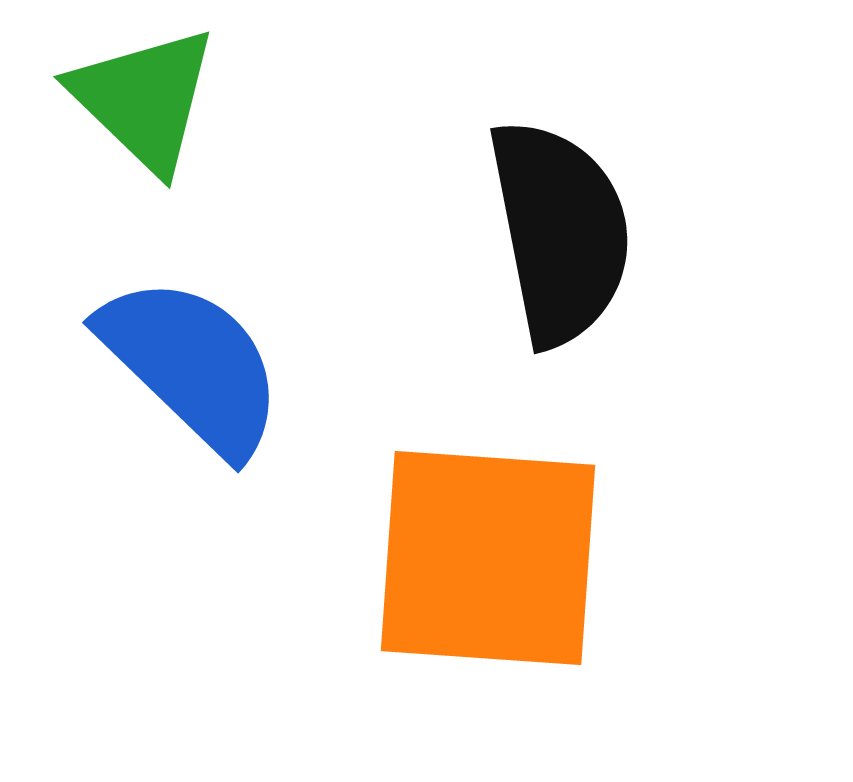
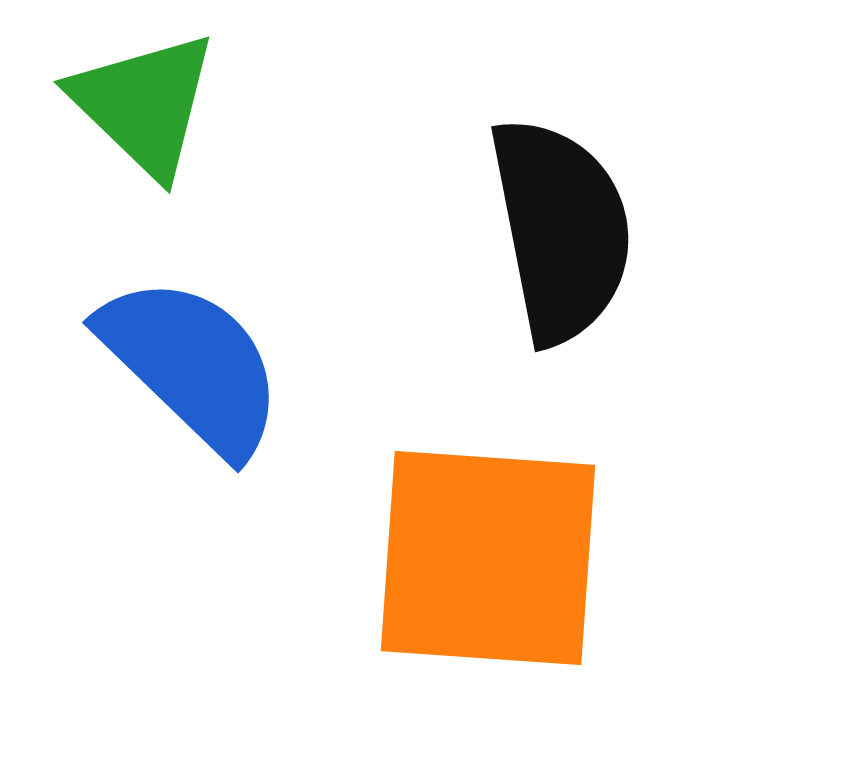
green triangle: moved 5 px down
black semicircle: moved 1 px right, 2 px up
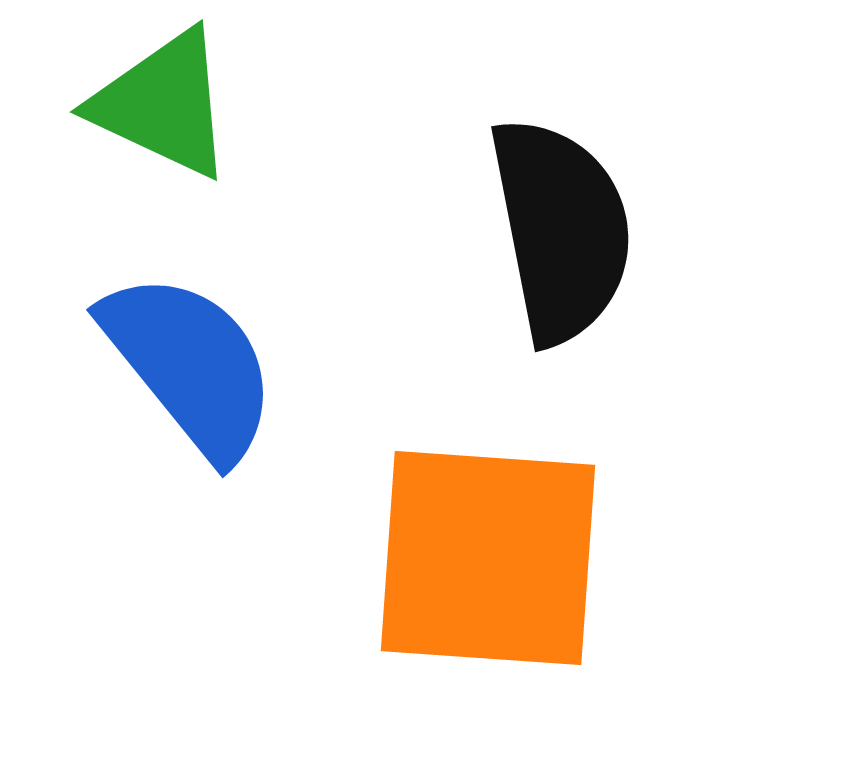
green triangle: moved 19 px right; rotated 19 degrees counterclockwise
blue semicircle: moved 2 px left; rotated 7 degrees clockwise
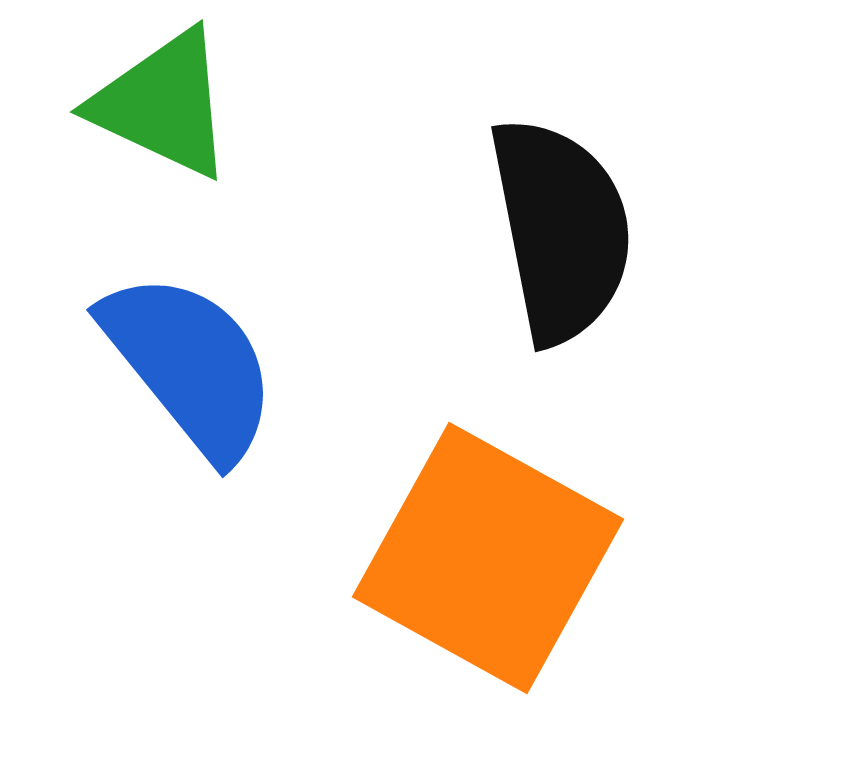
orange square: rotated 25 degrees clockwise
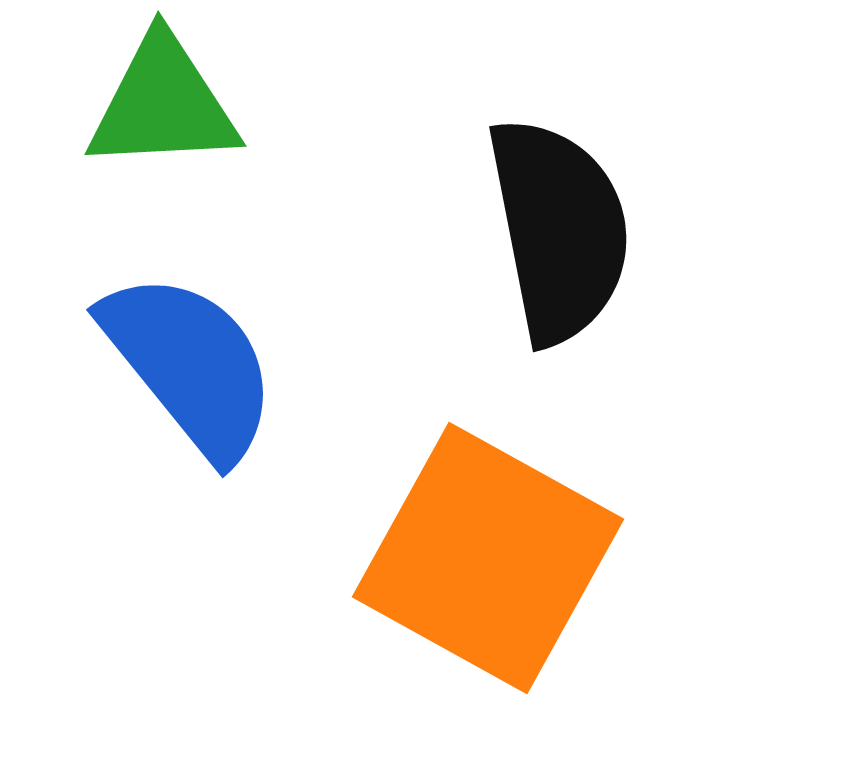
green triangle: rotated 28 degrees counterclockwise
black semicircle: moved 2 px left
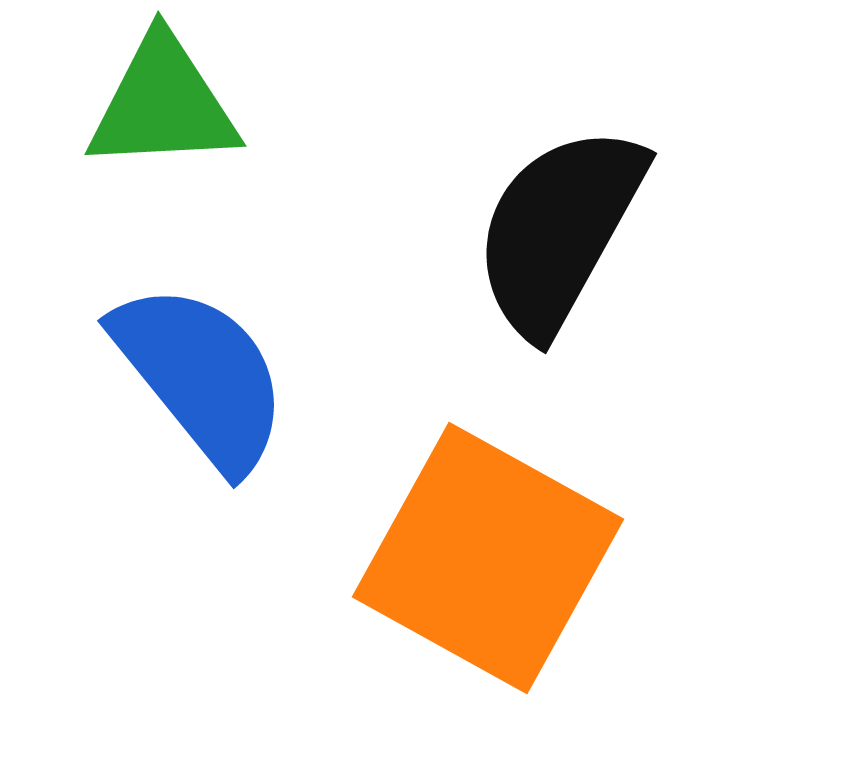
black semicircle: rotated 140 degrees counterclockwise
blue semicircle: moved 11 px right, 11 px down
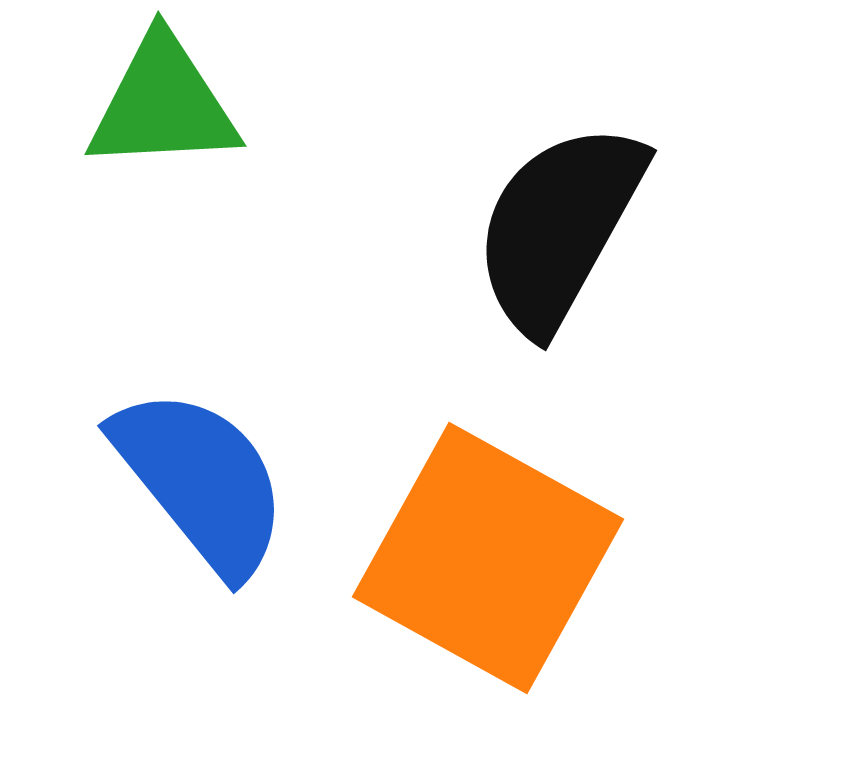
black semicircle: moved 3 px up
blue semicircle: moved 105 px down
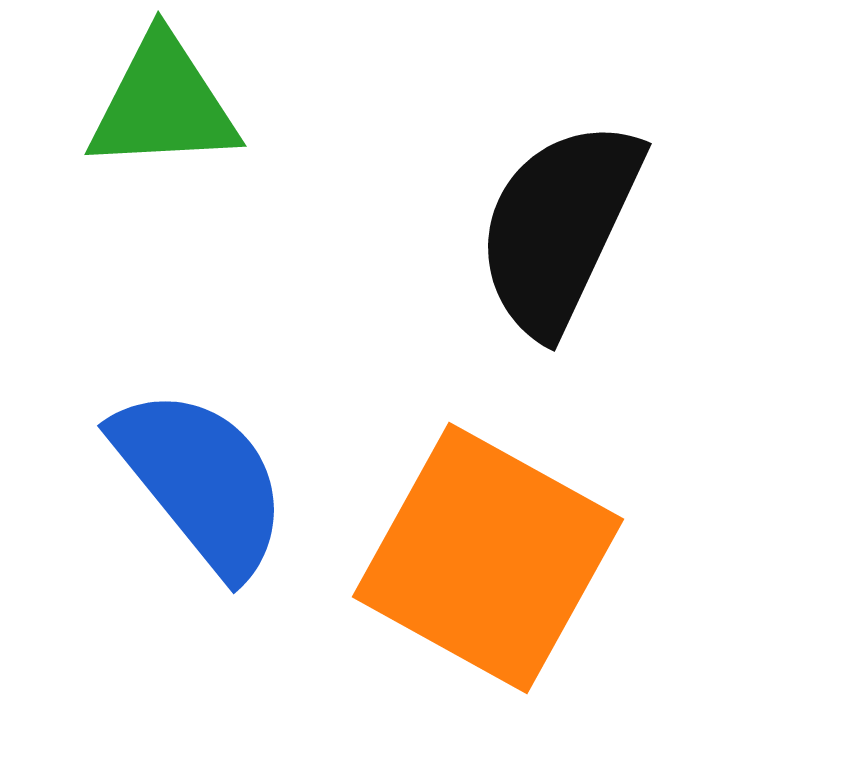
black semicircle: rotated 4 degrees counterclockwise
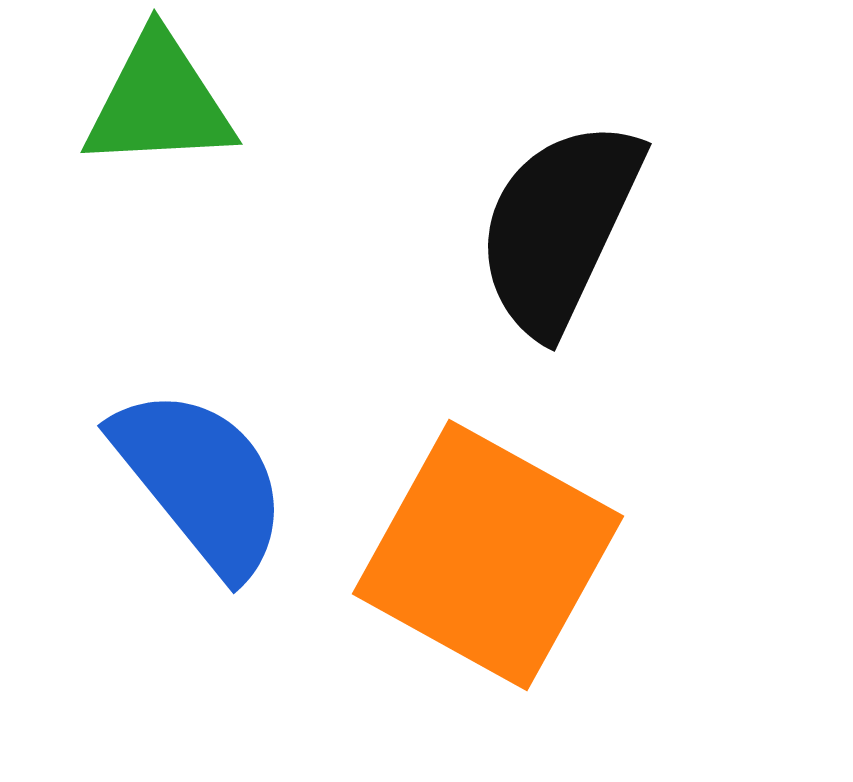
green triangle: moved 4 px left, 2 px up
orange square: moved 3 px up
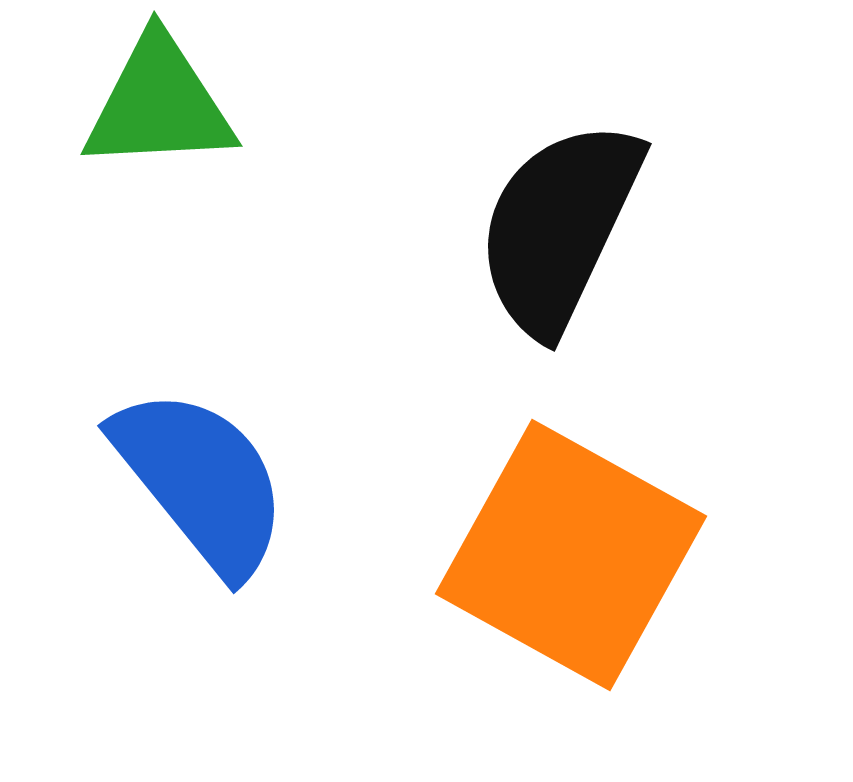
green triangle: moved 2 px down
orange square: moved 83 px right
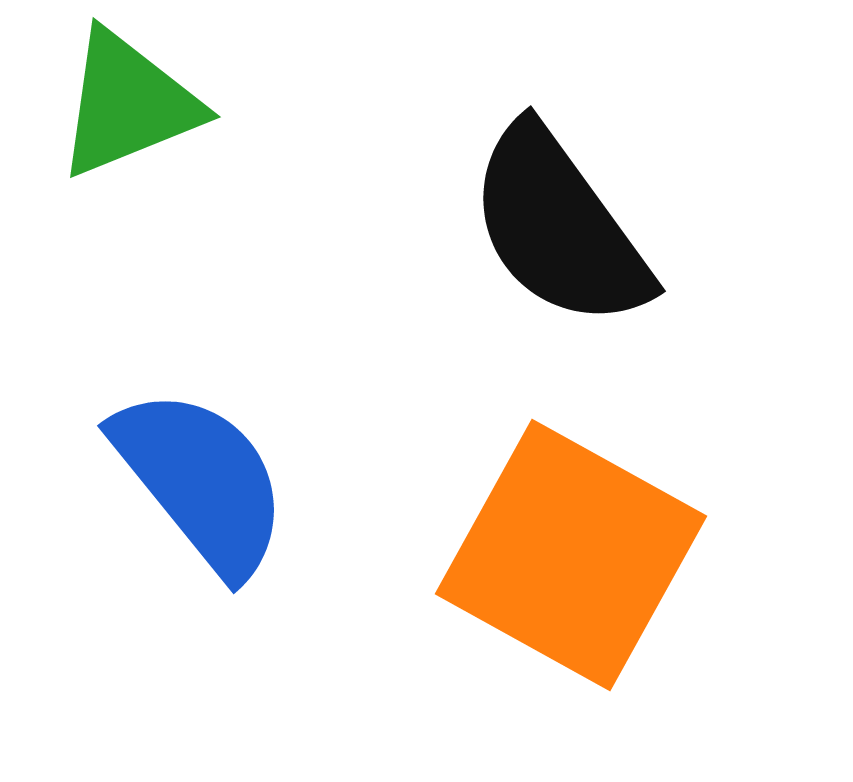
green triangle: moved 31 px left; rotated 19 degrees counterclockwise
black semicircle: rotated 61 degrees counterclockwise
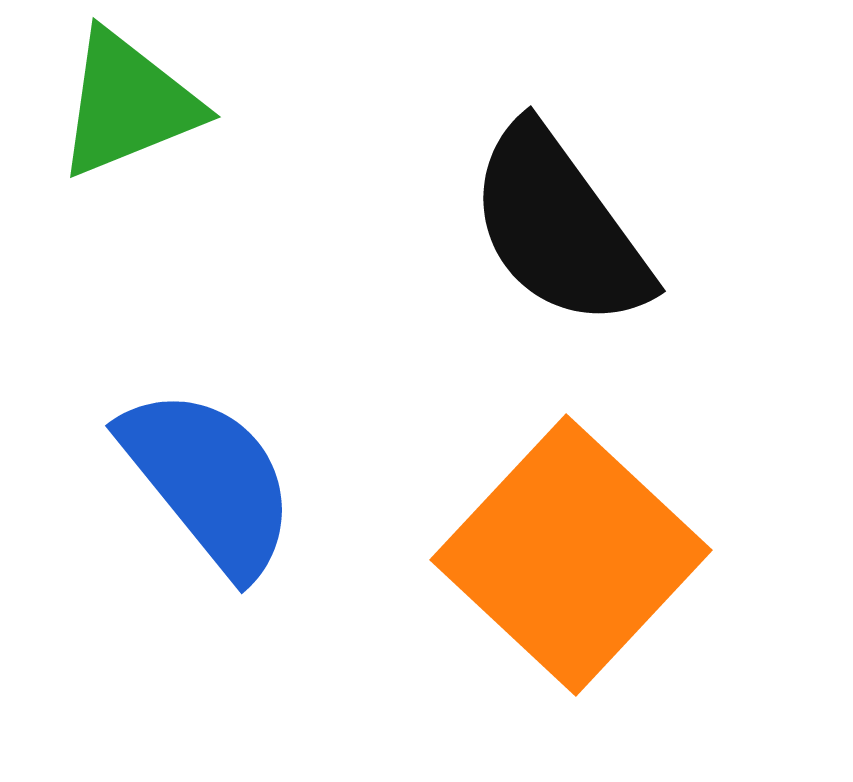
blue semicircle: moved 8 px right
orange square: rotated 14 degrees clockwise
